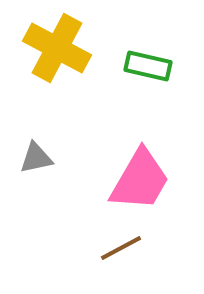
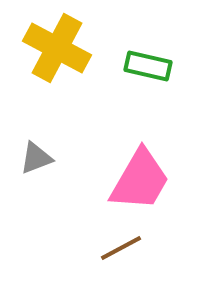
gray triangle: rotated 9 degrees counterclockwise
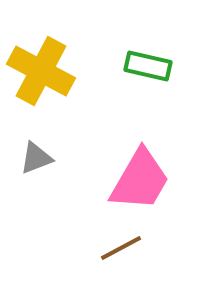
yellow cross: moved 16 px left, 23 px down
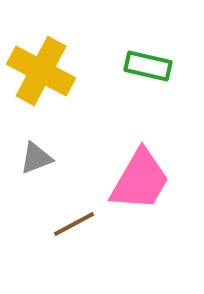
brown line: moved 47 px left, 24 px up
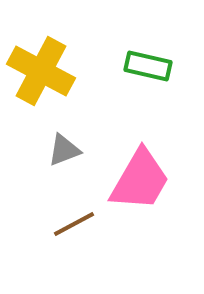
gray triangle: moved 28 px right, 8 px up
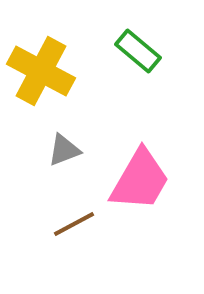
green rectangle: moved 10 px left, 15 px up; rotated 27 degrees clockwise
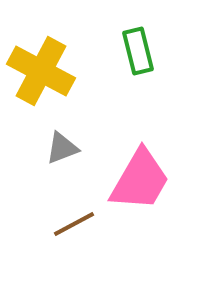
green rectangle: rotated 36 degrees clockwise
gray triangle: moved 2 px left, 2 px up
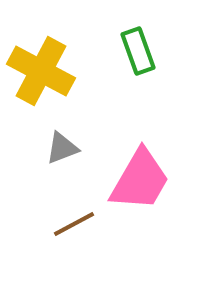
green rectangle: rotated 6 degrees counterclockwise
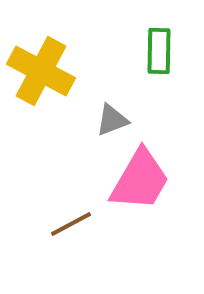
green rectangle: moved 21 px right; rotated 21 degrees clockwise
gray triangle: moved 50 px right, 28 px up
brown line: moved 3 px left
